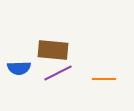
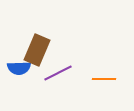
brown rectangle: moved 16 px left; rotated 72 degrees counterclockwise
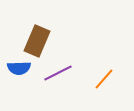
brown rectangle: moved 9 px up
orange line: rotated 50 degrees counterclockwise
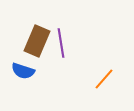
blue semicircle: moved 4 px right, 3 px down; rotated 20 degrees clockwise
purple line: moved 3 px right, 30 px up; rotated 72 degrees counterclockwise
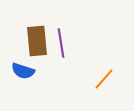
brown rectangle: rotated 28 degrees counterclockwise
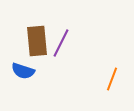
purple line: rotated 36 degrees clockwise
orange line: moved 8 px right; rotated 20 degrees counterclockwise
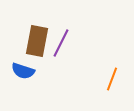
brown rectangle: rotated 16 degrees clockwise
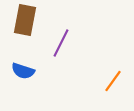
brown rectangle: moved 12 px left, 21 px up
orange line: moved 1 px right, 2 px down; rotated 15 degrees clockwise
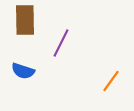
brown rectangle: rotated 12 degrees counterclockwise
orange line: moved 2 px left
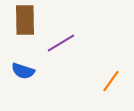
purple line: rotated 32 degrees clockwise
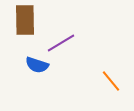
blue semicircle: moved 14 px right, 6 px up
orange line: rotated 75 degrees counterclockwise
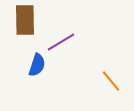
purple line: moved 1 px up
blue semicircle: rotated 90 degrees counterclockwise
